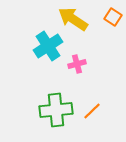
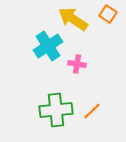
orange square: moved 5 px left, 3 px up
pink cross: rotated 24 degrees clockwise
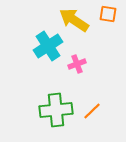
orange square: rotated 24 degrees counterclockwise
yellow arrow: moved 1 px right, 1 px down
pink cross: rotated 30 degrees counterclockwise
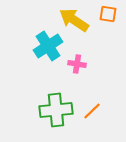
pink cross: rotated 30 degrees clockwise
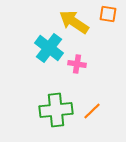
yellow arrow: moved 2 px down
cyan cross: moved 1 px right, 2 px down; rotated 20 degrees counterclockwise
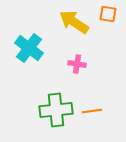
cyan cross: moved 20 px left
orange line: rotated 36 degrees clockwise
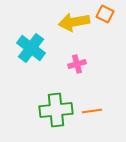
orange square: moved 3 px left; rotated 18 degrees clockwise
yellow arrow: rotated 44 degrees counterclockwise
cyan cross: moved 2 px right
pink cross: rotated 24 degrees counterclockwise
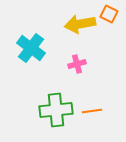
orange square: moved 4 px right
yellow arrow: moved 6 px right, 2 px down
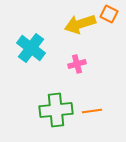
yellow arrow: rotated 8 degrees counterclockwise
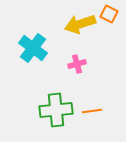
cyan cross: moved 2 px right
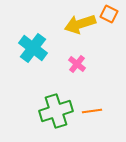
pink cross: rotated 36 degrees counterclockwise
green cross: moved 1 px down; rotated 12 degrees counterclockwise
